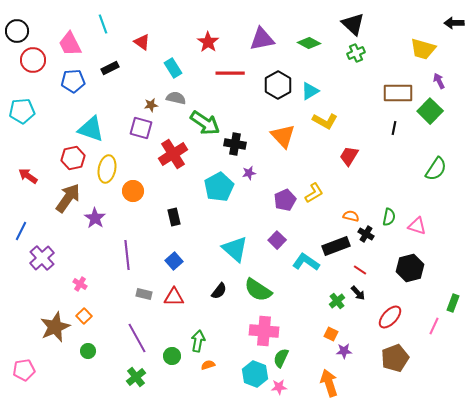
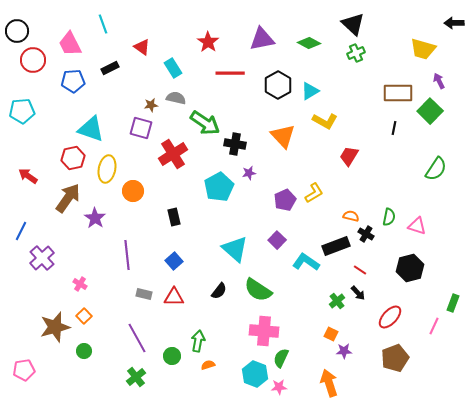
red triangle at (142, 42): moved 5 px down
brown star at (55, 327): rotated 8 degrees clockwise
green circle at (88, 351): moved 4 px left
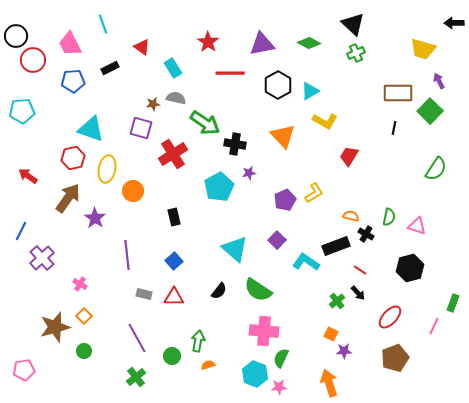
black circle at (17, 31): moved 1 px left, 5 px down
purple triangle at (262, 39): moved 5 px down
brown star at (151, 105): moved 2 px right, 1 px up
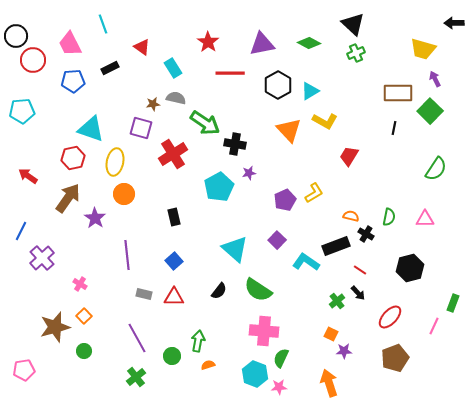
purple arrow at (439, 81): moved 4 px left, 2 px up
orange triangle at (283, 136): moved 6 px right, 6 px up
yellow ellipse at (107, 169): moved 8 px right, 7 px up
orange circle at (133, 191): moved 9 px left, 3 px down
pink triangle at (417, 226): moved 8 px right, 7 px up; rotated 18 degrees counterclockwise
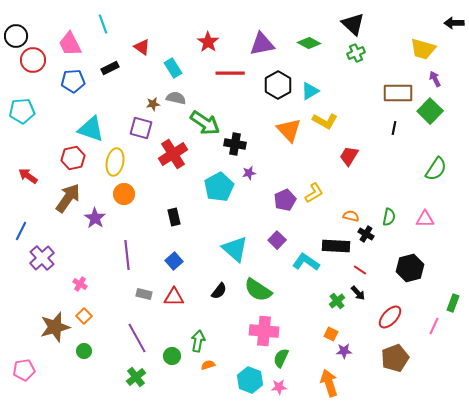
black rectangle at (336, 246): rotated 24 degrees clockwise
cyan hexagon at (255, 374): moved 5 px left, 6 px down
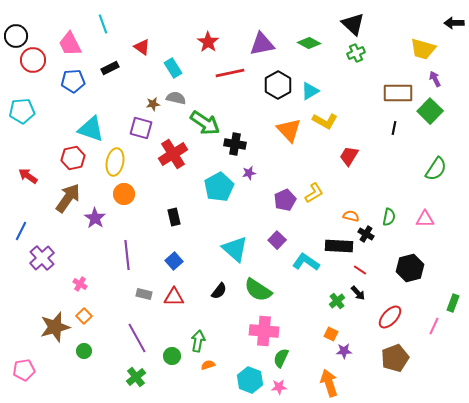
red line at (230, 73): rotated 12 degrees counterclockwise
black rectangle at (336, 246): moved 3 px right
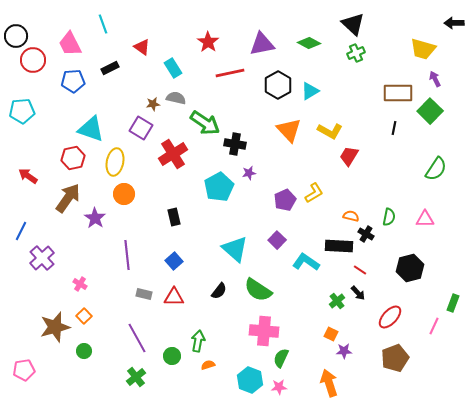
yellow L-shape at (325, 121): moved 5 px right, 10 px down
purple square at (141, 128): rotated 15 degrees clockwise
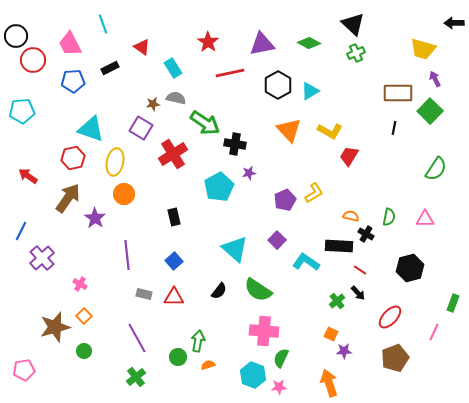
pink line at (434, 326): moved 6 px down
green circle at (172, 356): moved 6 px right, 1 px down
cyan hexagon at (250, 380): moved 3 px right, 5 px up
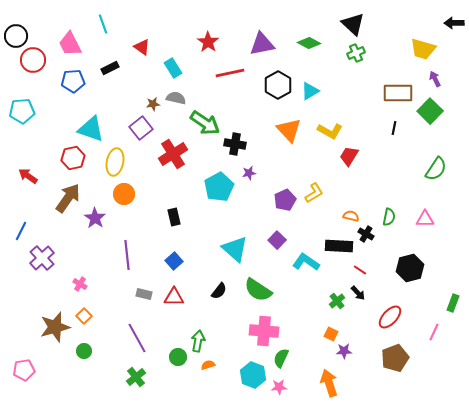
purple square at (141, 128): rotated 20 degrees clockwise
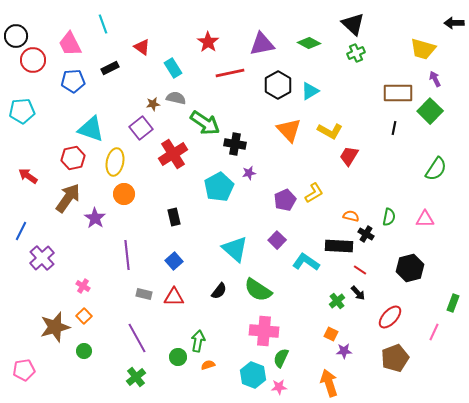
pink cross at (80, 284): moved 3 px right, 2 px down
